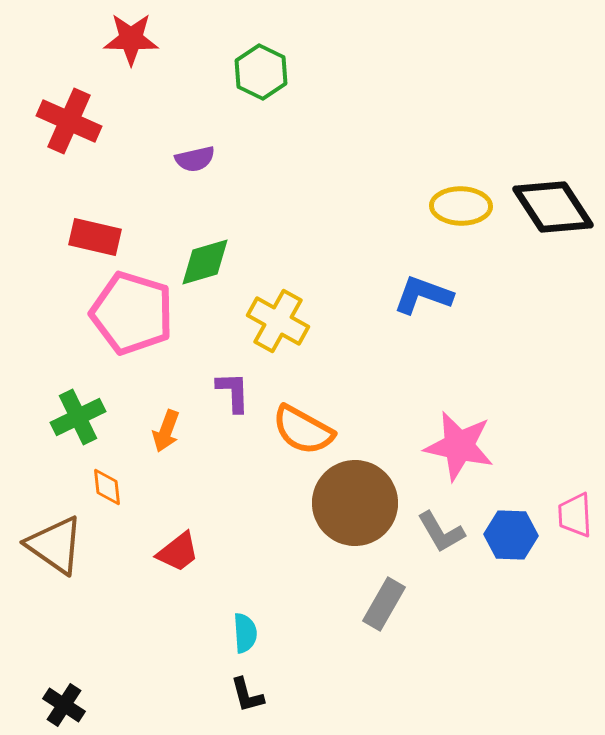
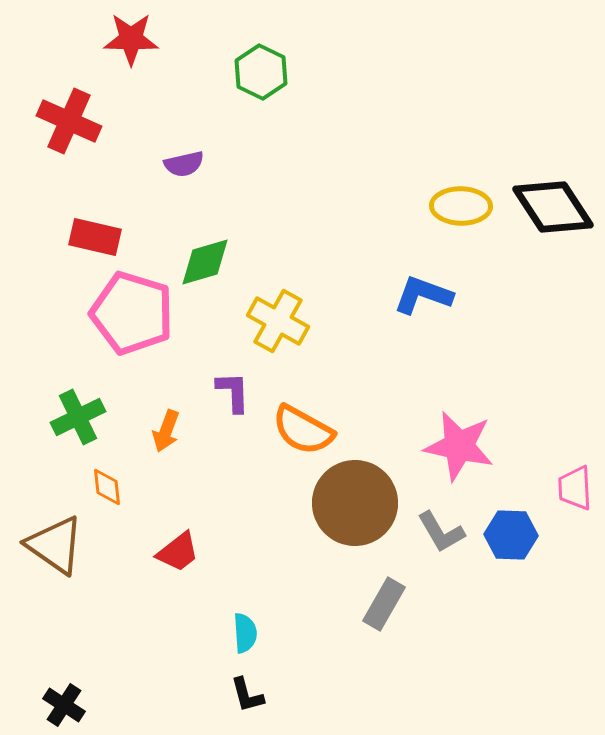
purple semicircle: moved 11 px left, 5 px down
pink trapezoid: moved 27 px up
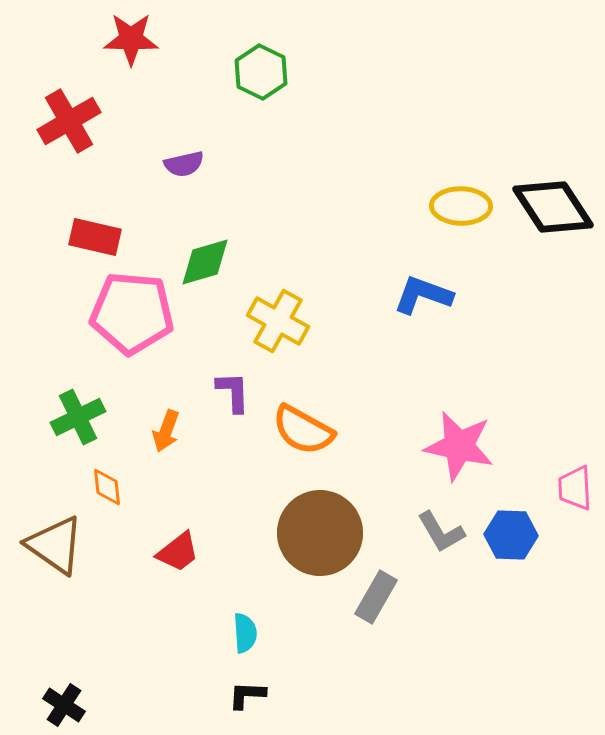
red cross: rotated 36 degrees clockwise
pink pentagon: rotated 12 degrees counterclockwise
brown circle: moved 35 px left, 30 px down
gray rectangle: moved 8 px left, 7 px up
black L-shape: rotated 108 degrees clockwise
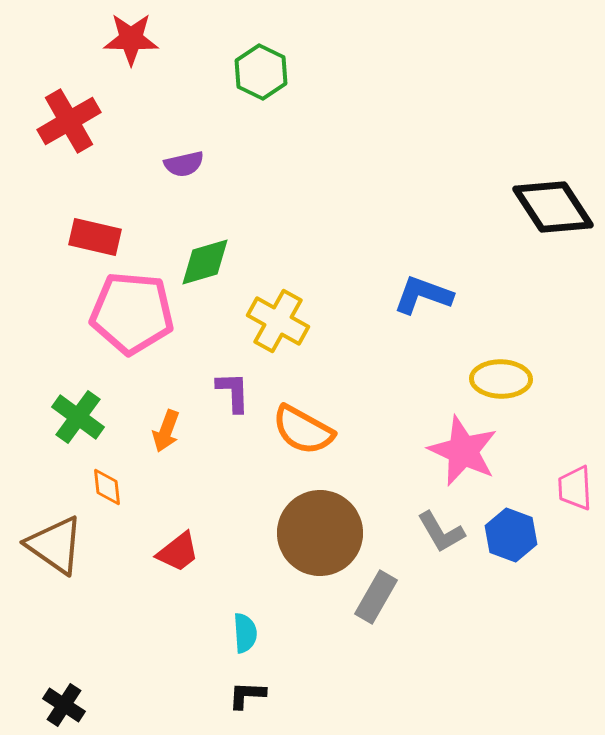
yellow ellipse: moved 40 px right, 173 px down
green cross: rotated 28 degrees counterclockwise
pink star: moved 4 px right, 5 px down; rotated 12 degrees clockwise
blue hexagon: rotated 18 degrees clockwise
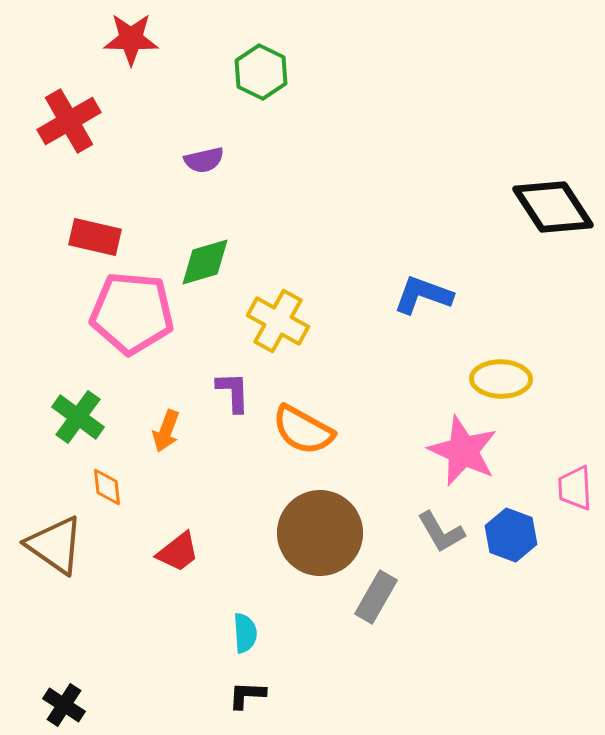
purple semicircle: moved 20 px right, 4 px up
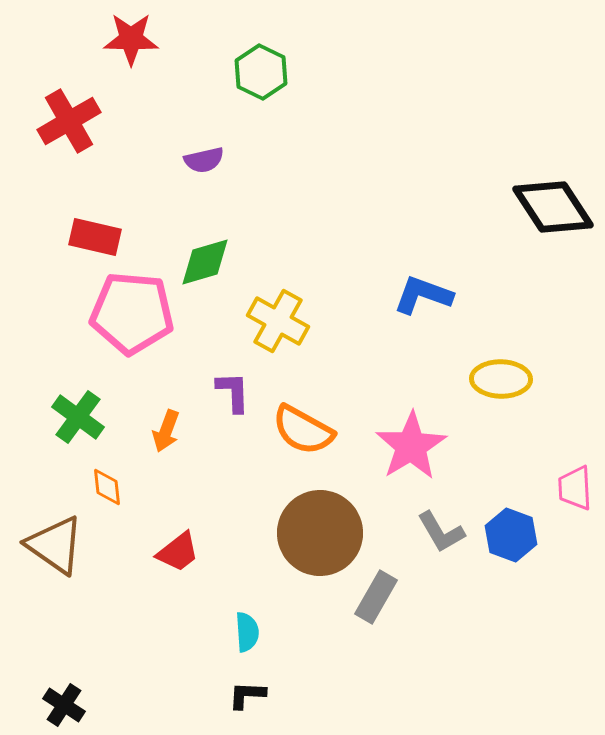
pink star: moved 52 px left, 5 px up; rotated 16 degrees clockwise
cyan semicircle: moved 2 px right, 1 px up
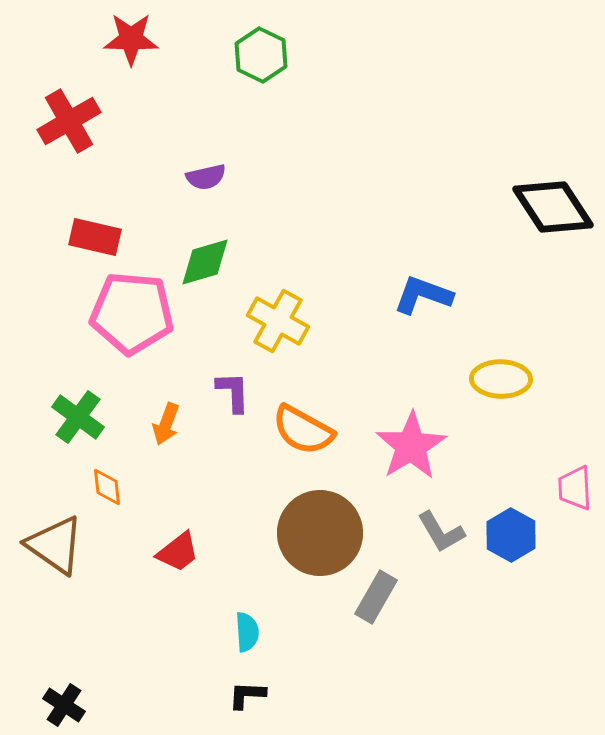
green hexagon: moved 17 px up
purple semicircle: moved 2 px right, 17 px down
orange arrow: moved 7 px up
blue hexagon: rotated 9 degrees clockwise
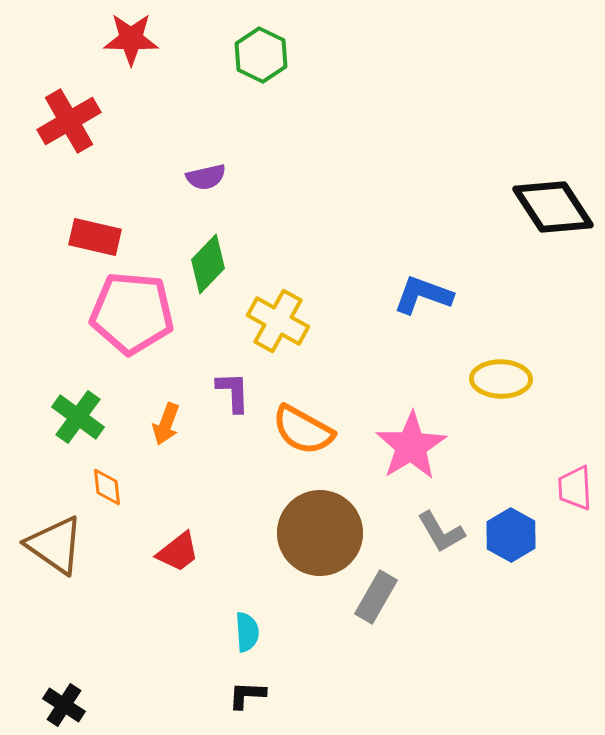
green diamond: moved 3 px right, 2 px down; rotated 30 degrees counterclockwise
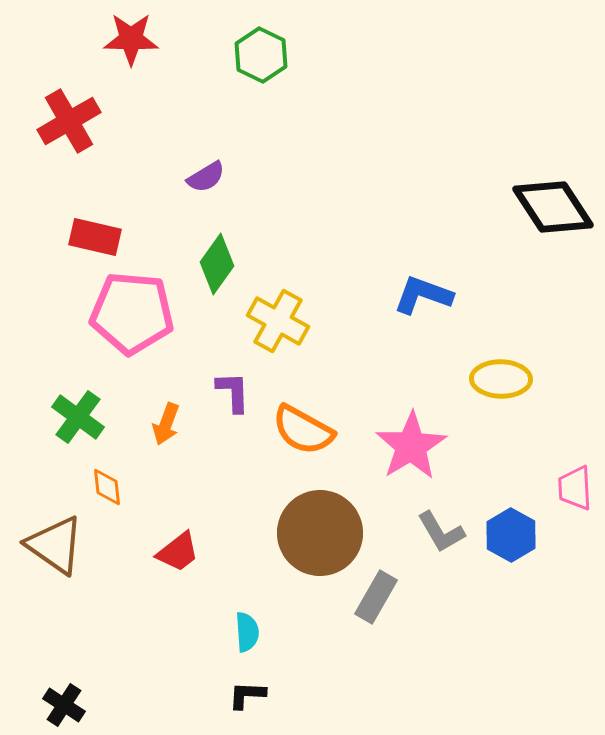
purple semicircle: rotated 18 degrees counterclockwise
green diamond: moved 9 px right; rotated 8 degrees counterclockwise
